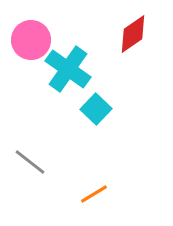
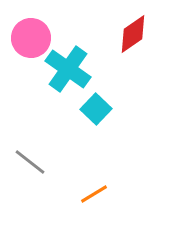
pink circle: moved 2 px up
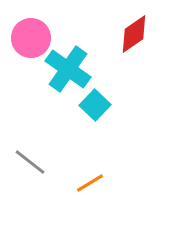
red diamond: moved 1 px right
cyan square: moved 1 px left, 4 px up
orange line: moved 4 px left, 11 px up
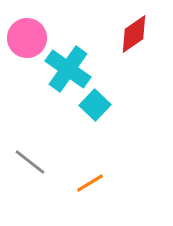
pink circle: moved 4 px left
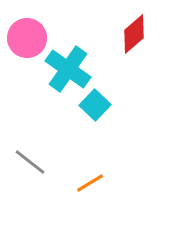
red diamond: rotated 6 degrees counterclockwise
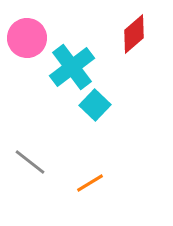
cyan cross: moved 4 px right, 2 px up; rotated 18 degrees clockwise
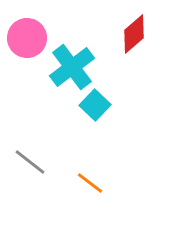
orange line: rotated 68 degrees clockwise
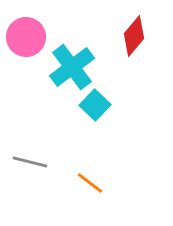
red diamond: moved 2 px down; rotated 9 degrees counterclockwise
pink circle: moved 1 px left, 1 px up
gray line: rotated 24 degrees counterclockwise
